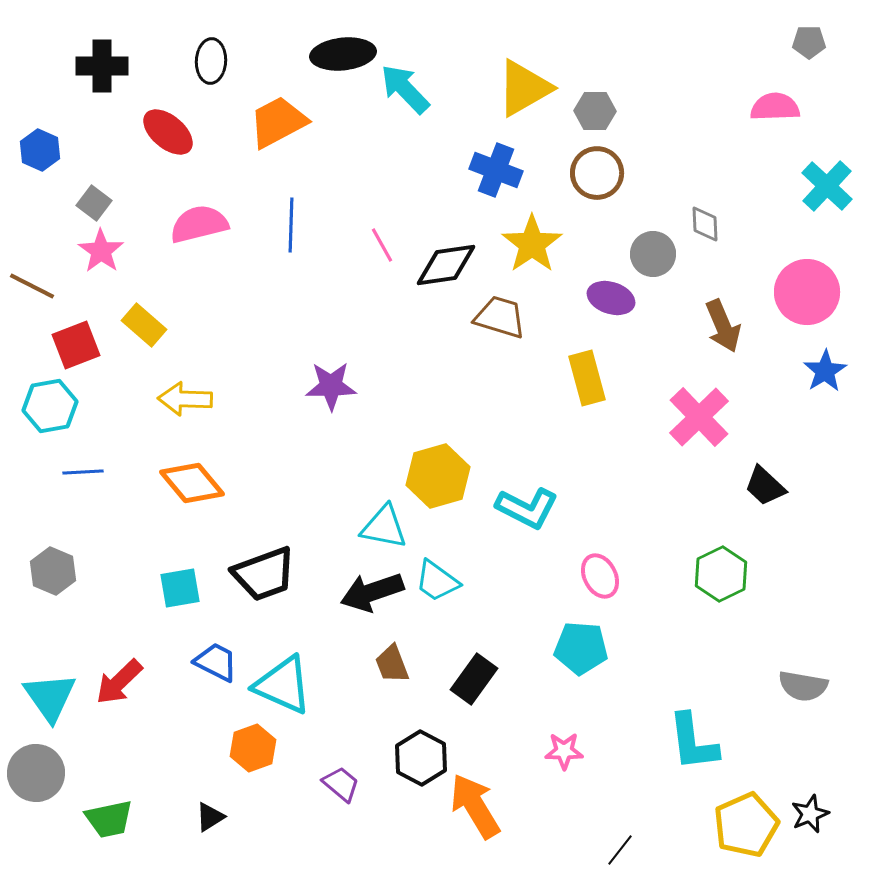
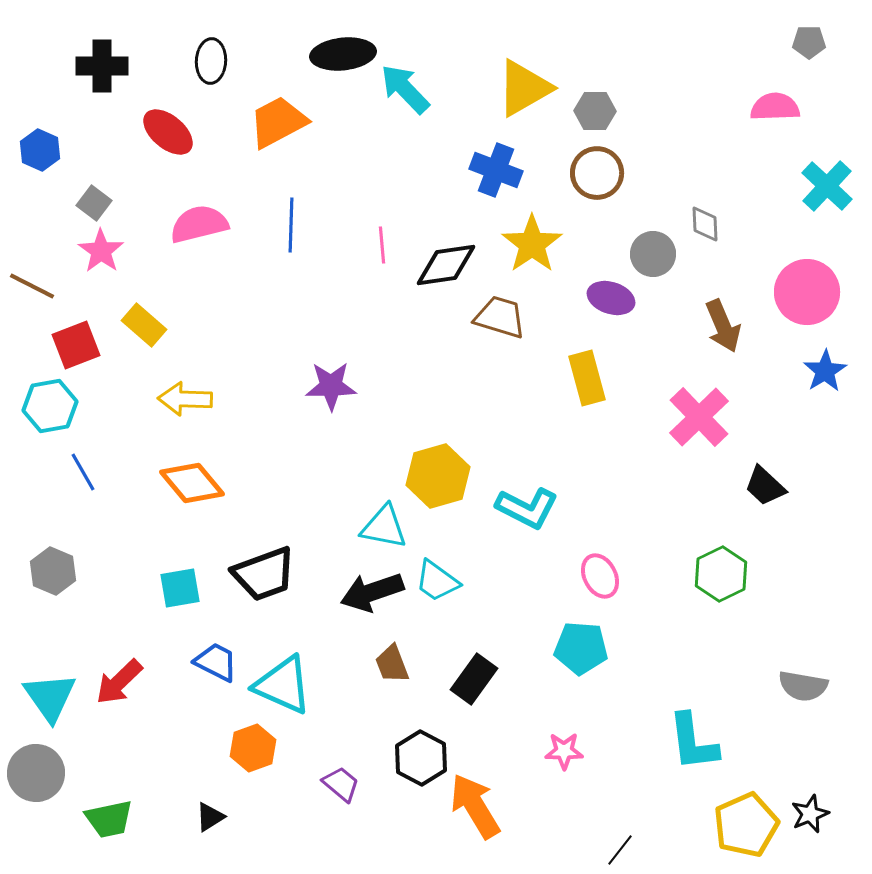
pink line at (382, 245): rotated 24 degrees clockwise
blue line at (83, 472): rotated 63 degrees clockwise
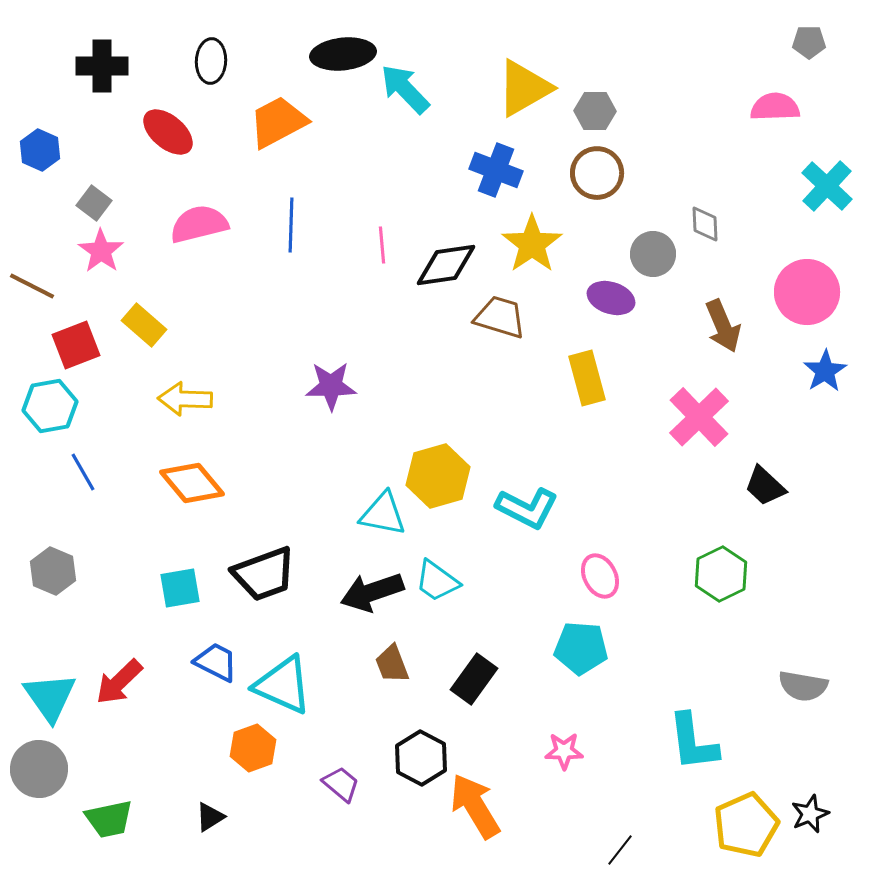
cyan triangle at (384, 527): moved 1 px left, 13 px up
gray circle at (36, 773): moved 3 px right, 4 px up
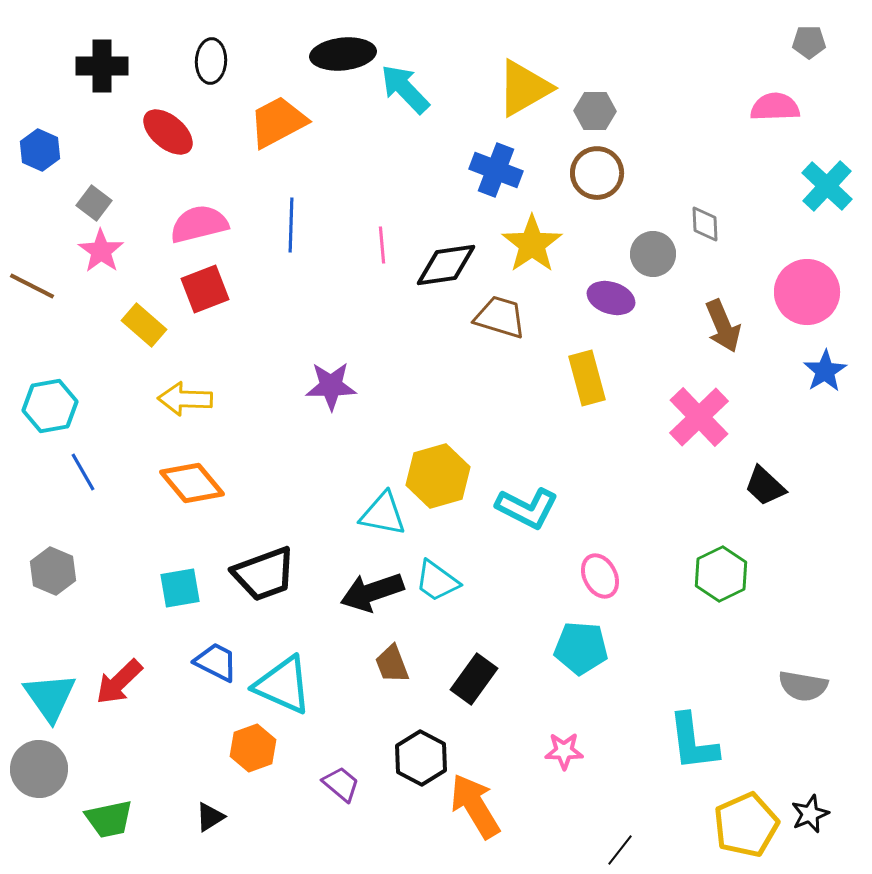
red square at (76, 345): moved 129 px right, 56 px up
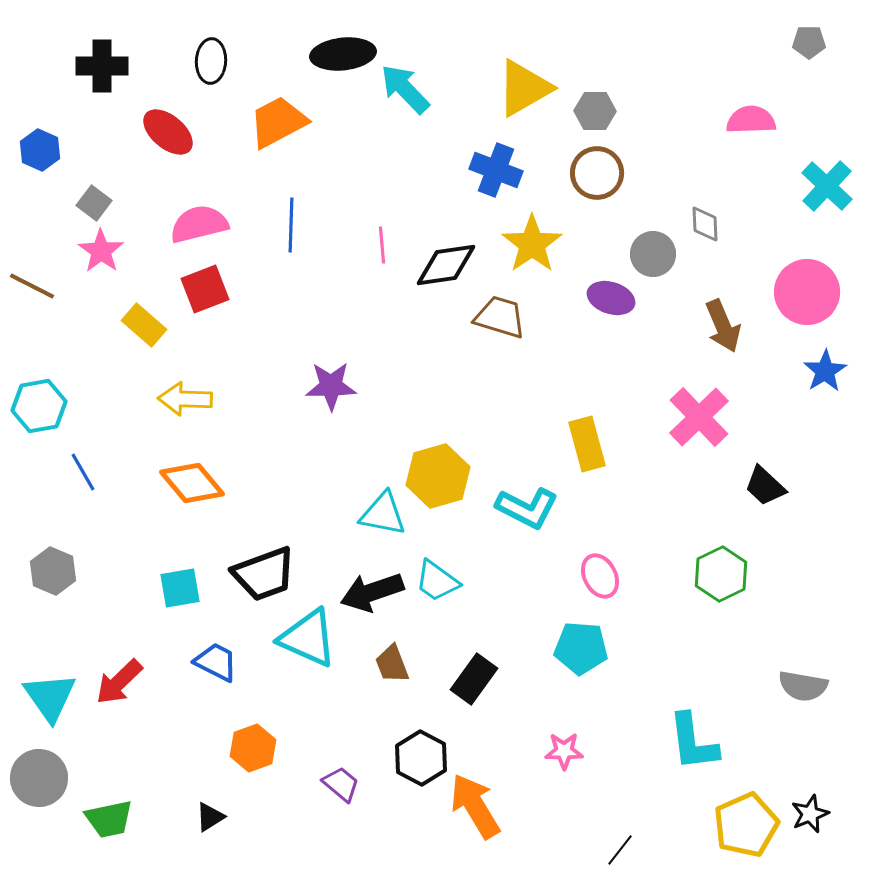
pink semicircle at (775, 107): moved 24 px left, 13 px down
yellow rectangle at (587, 378): moved 66 px down
cyan hexagon at (50, 406): moved 11 px left
cyan triangle at (283, 685): moved 25 px right, 47 px up
gray circle at (39, 769): moved 9 px down
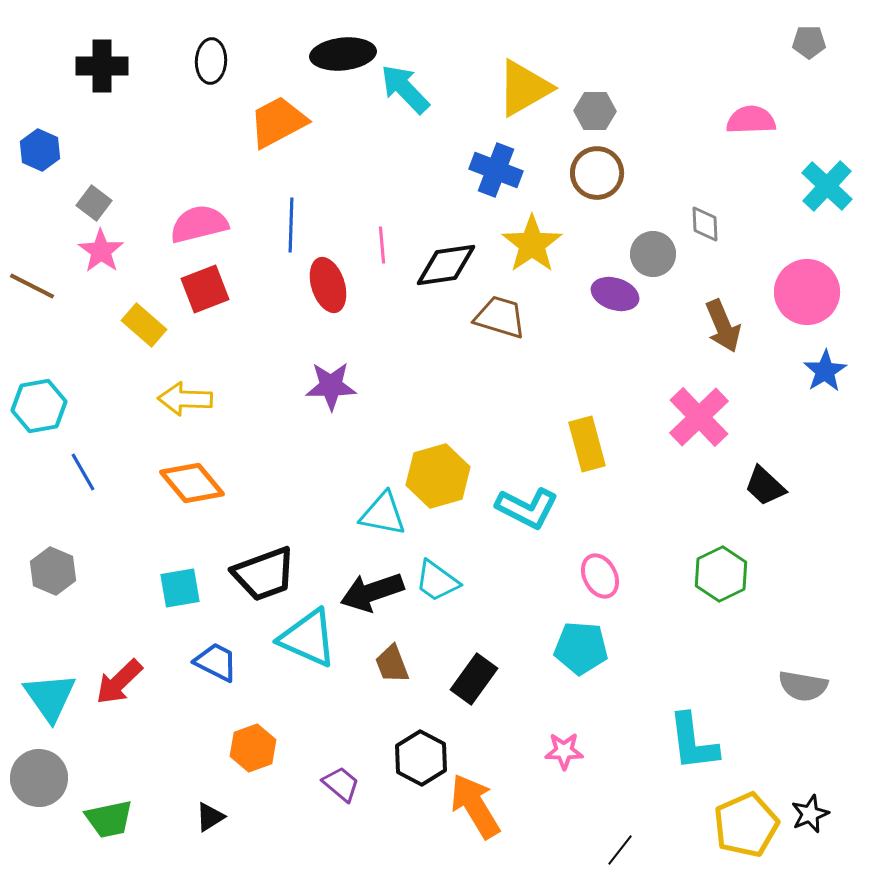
red ellipse at (168, 132): moved 160 px right, 153 px down; rotated 32 degrees clockwise
purple ellipse at (611, 298): moved 4 px right, 4 px up
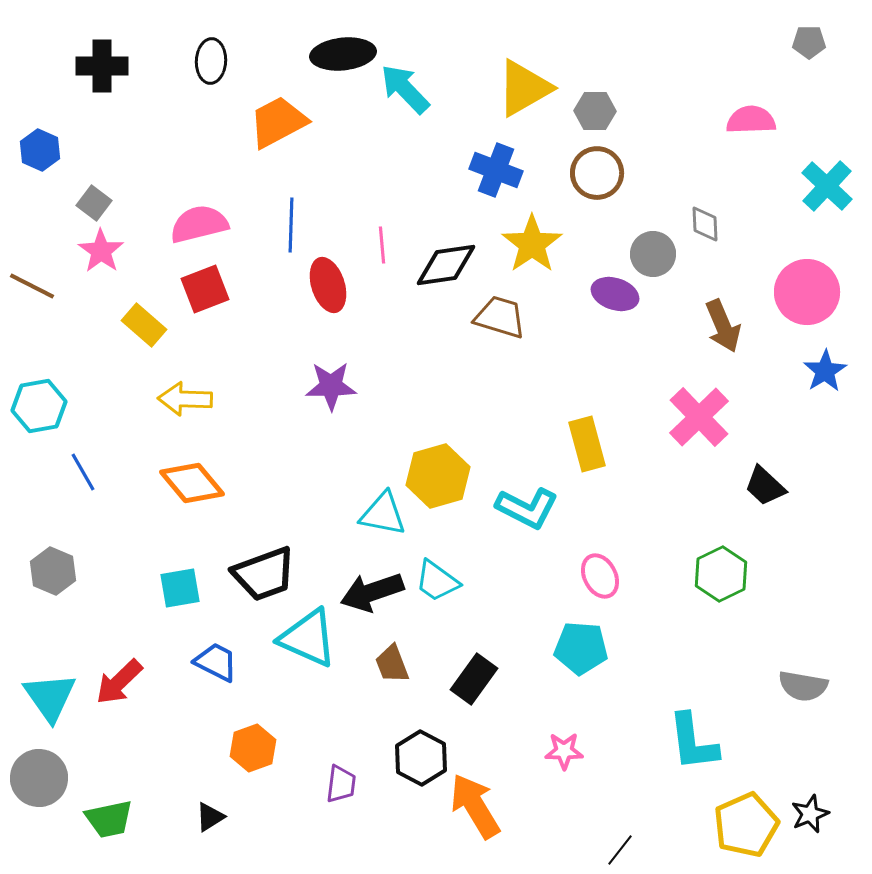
purple trapezoid at (341, 784): rotated 57 degrees clockwise
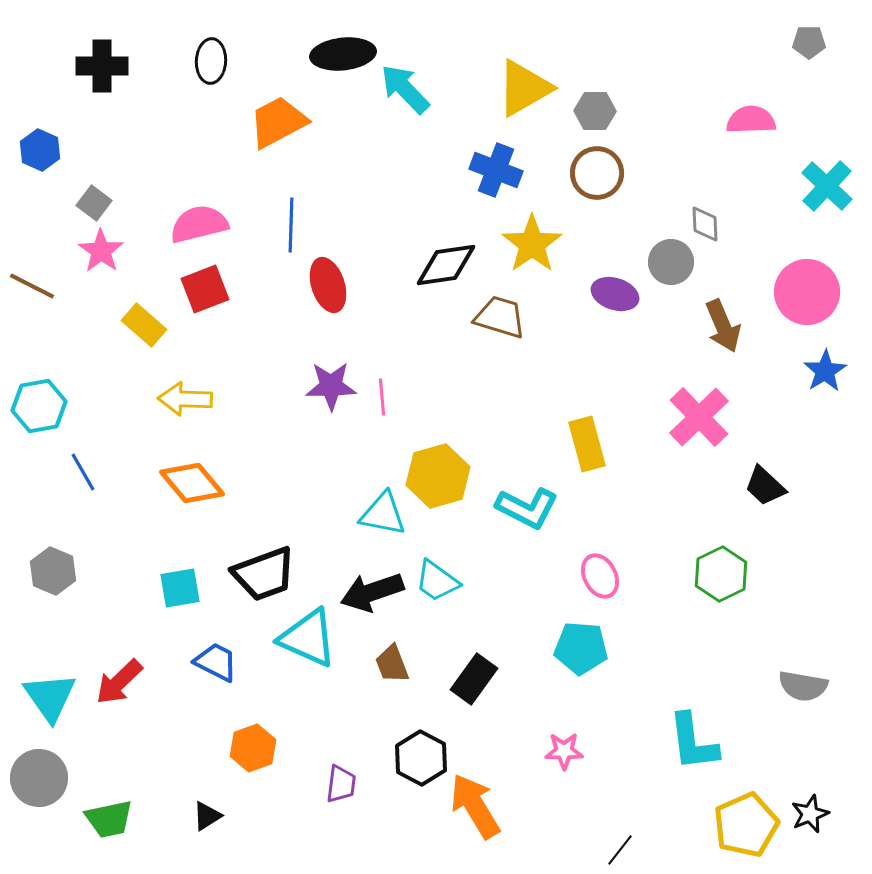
pink line at (382, 245): moved 152 px down
gray circle at (653, 254): moved 18 px right, 8 px down
black triangle at (210, 817): moved 3 px left, 1 px up
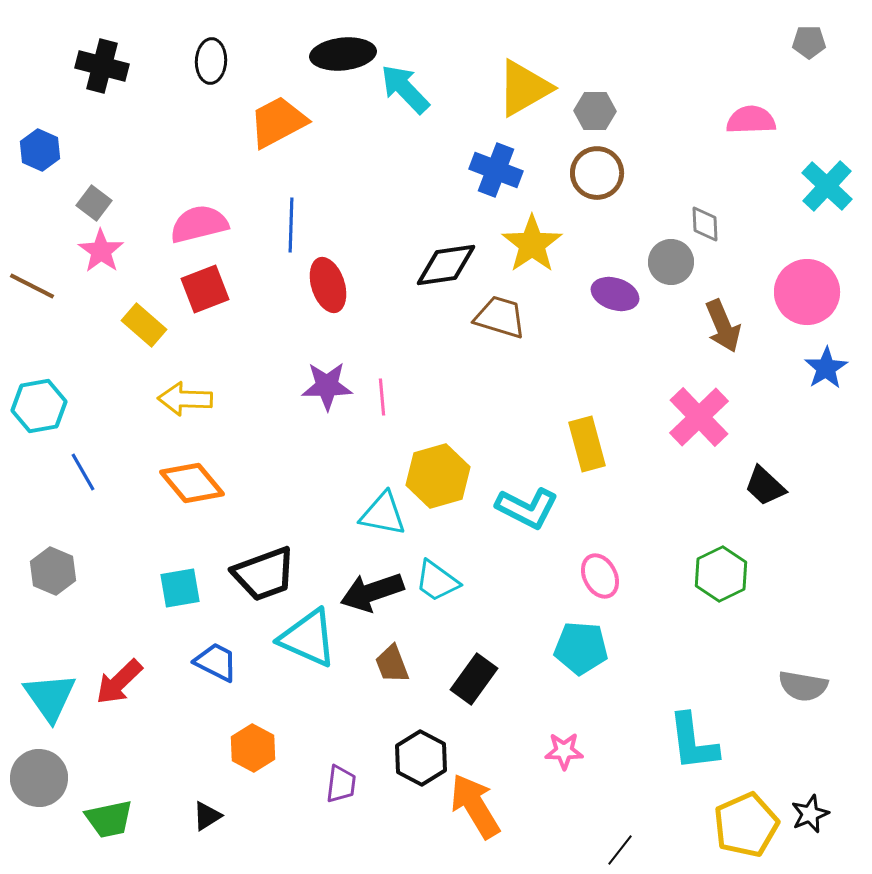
black cross at (102, 66): rotated 15 degrees clockwise
blue star at (825, 371): moved 1 px right, 3 px up
purple star at (331, 386): moved 4 px left
orange hexagon at (253, 748): rotated 12 degrees counterclockwise
